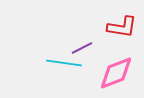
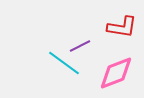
purple line: moved 2 px left, 2 px up
cyan line: rotated 28 degrees clockwise
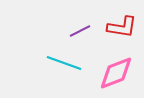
purple line: moved 15 px up
cyan line: rotated 16 degrees counterclockwise
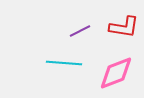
red L-shape: moved 2 px right
cyan line: rotated 16 degrees counterclockwise
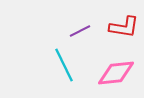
cyan line: moved 2 px down; rotated 60 degrees clockwise
pink diamond: rotated 15 degrees clockwise
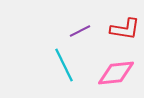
red L-shape: moved 1 px right, 2 px down
